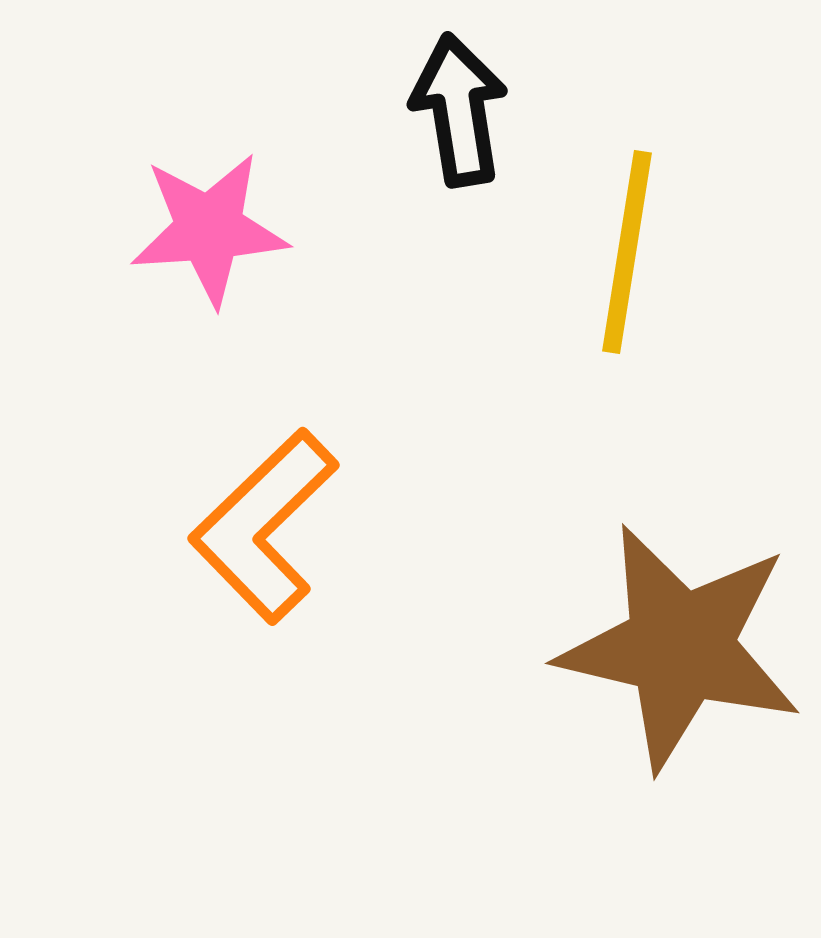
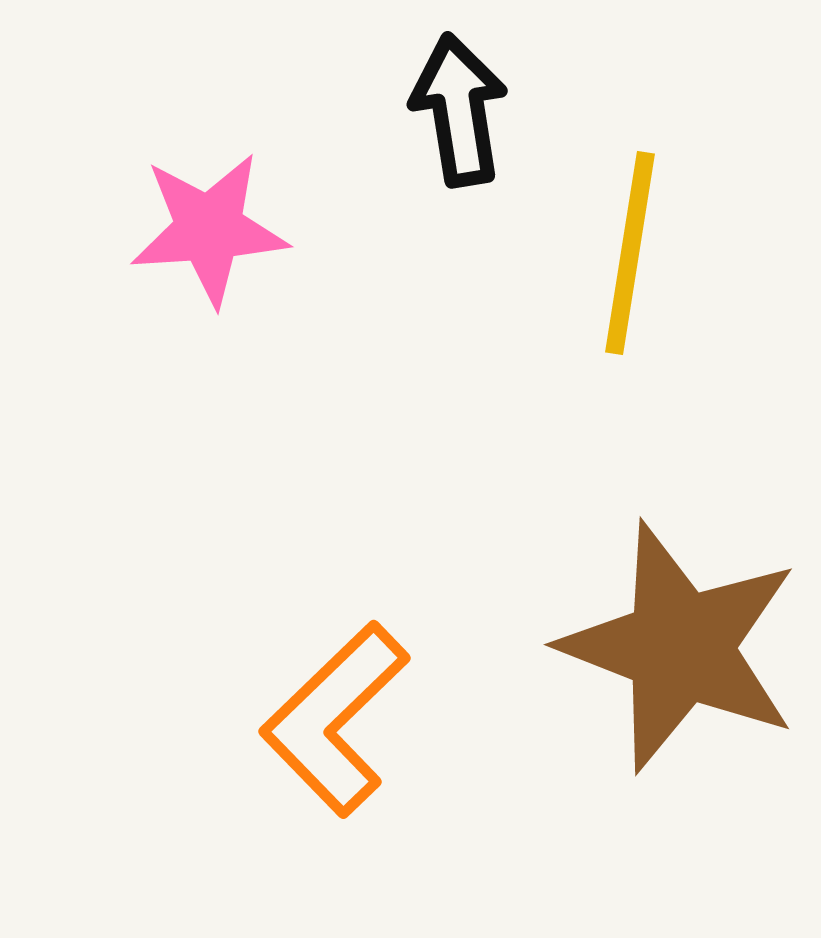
yellow line: moved 3 px right, 1 px down
orange L-shape: moved 71 px right, 193 px down
brown star: rotated 8 degrees clockwise
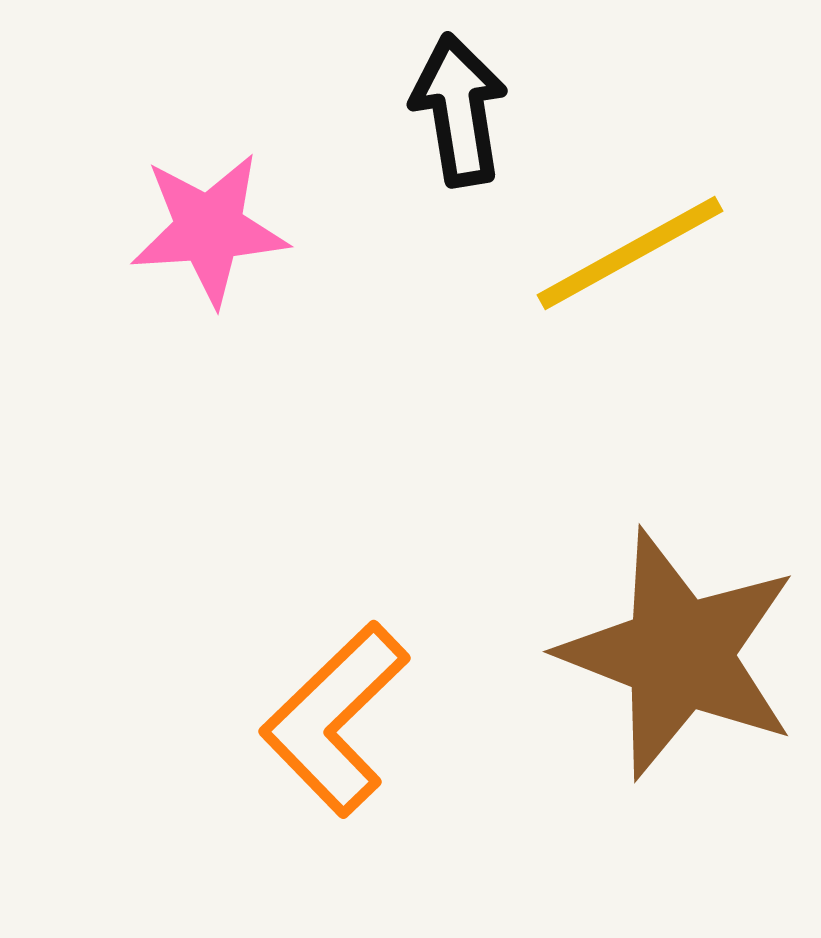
yellow line: rotated 52 degrees clockwise
brown star: moved 1 px left, 7 px down
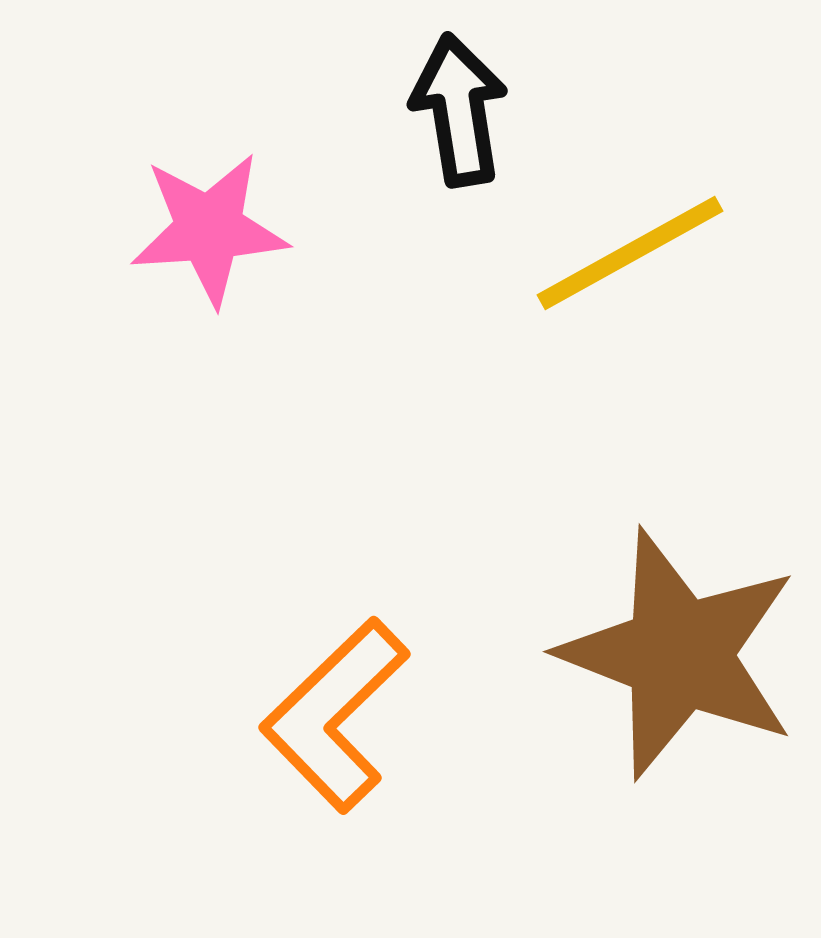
orange L-shape: moved 4 px up
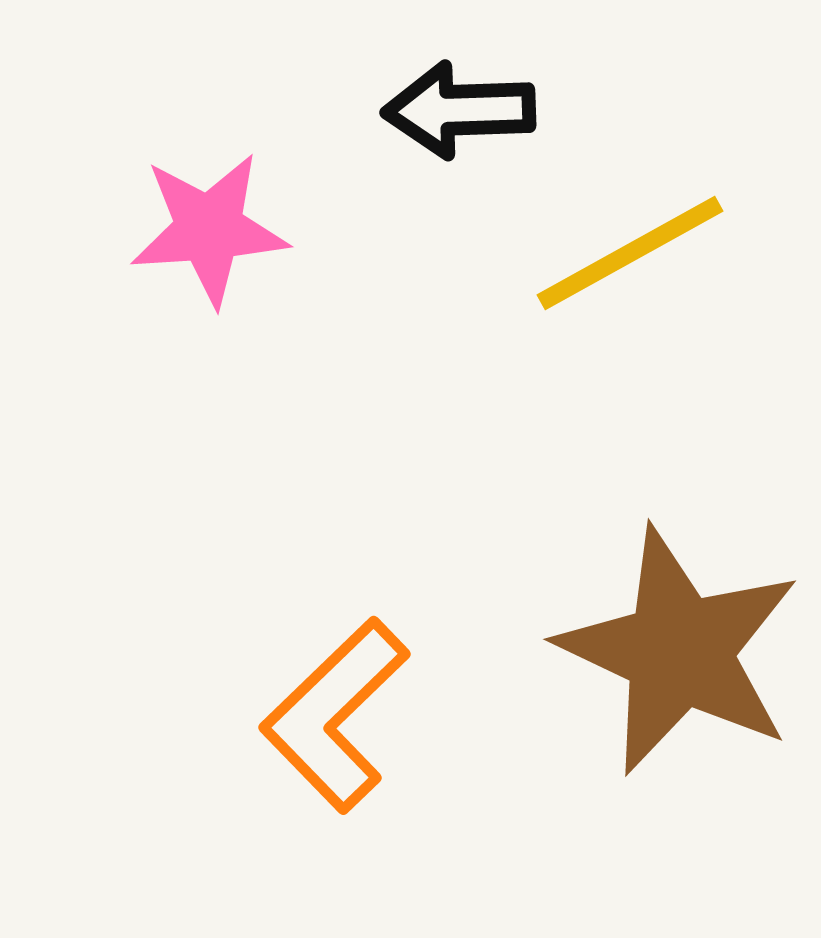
black arrow: rotated 83 degrees counterclockwise
brown star: moved 3 px up; rotated 4 degrees clockwise
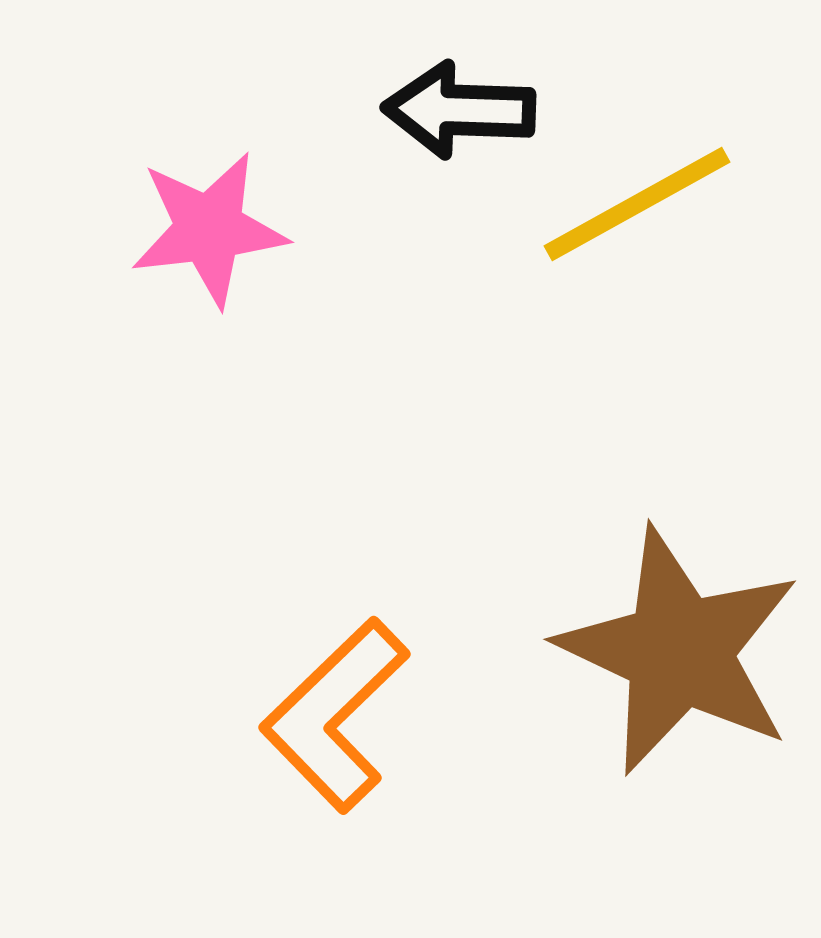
black arrow: rotated 4 degrees clockwise
pink star: rotated 3 degrees counterclockwise
yellow line: moved 7 px right, 49 px up
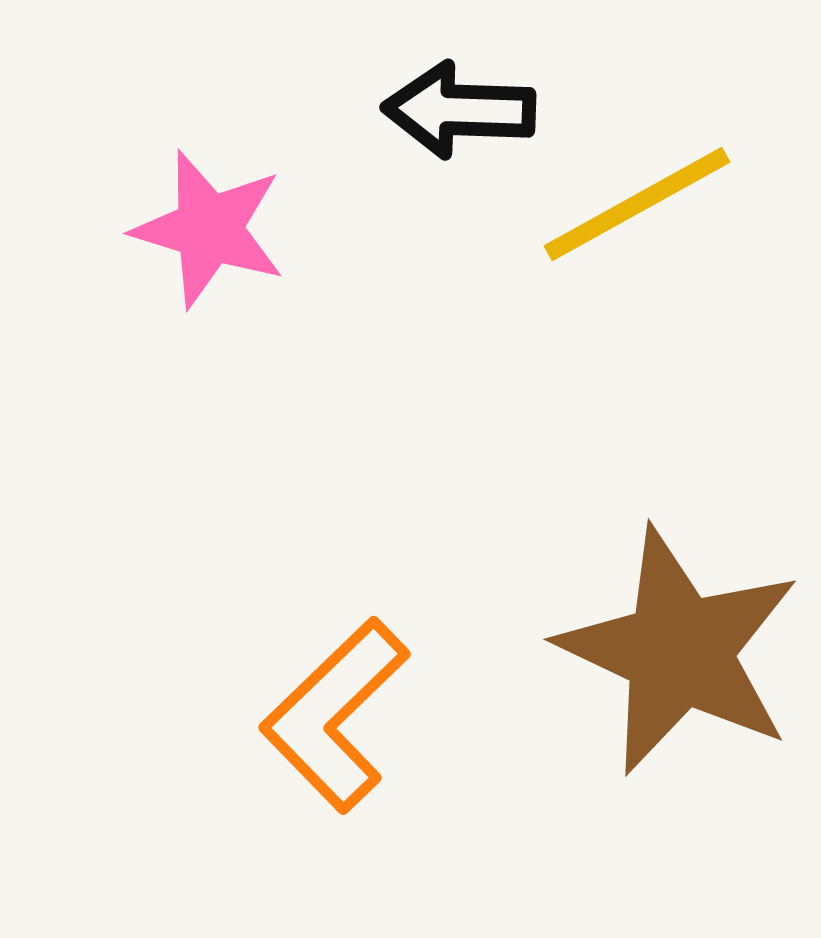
pink star: rotated 24 degrees clockwise
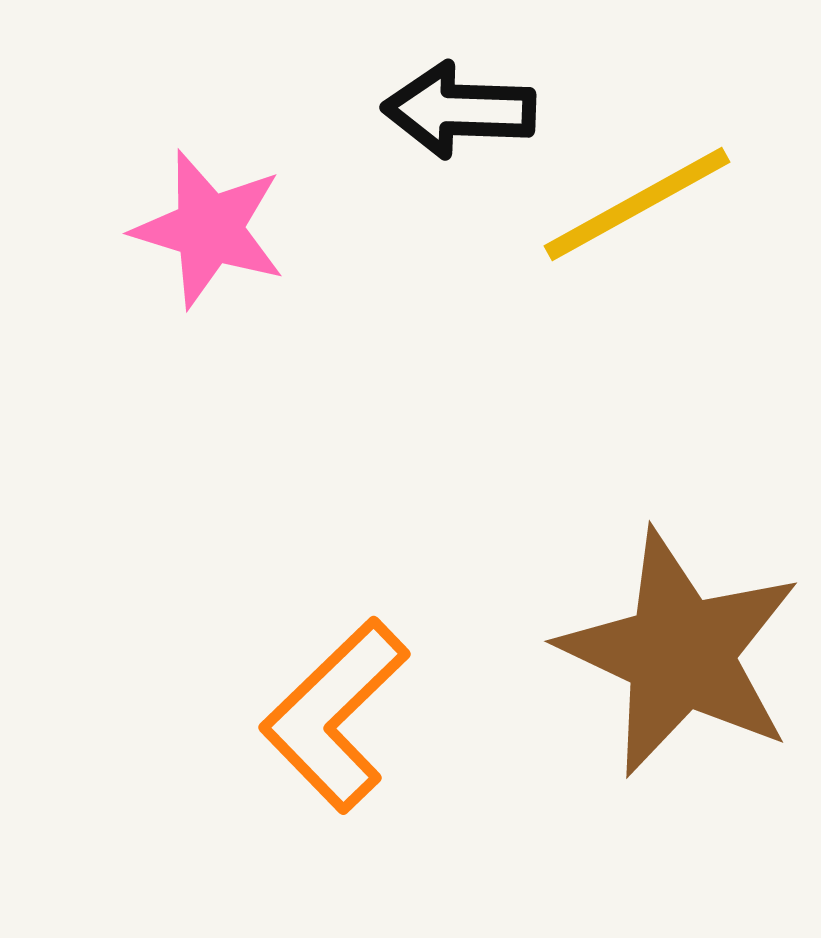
brown star: moved 1 px right, 2 px down
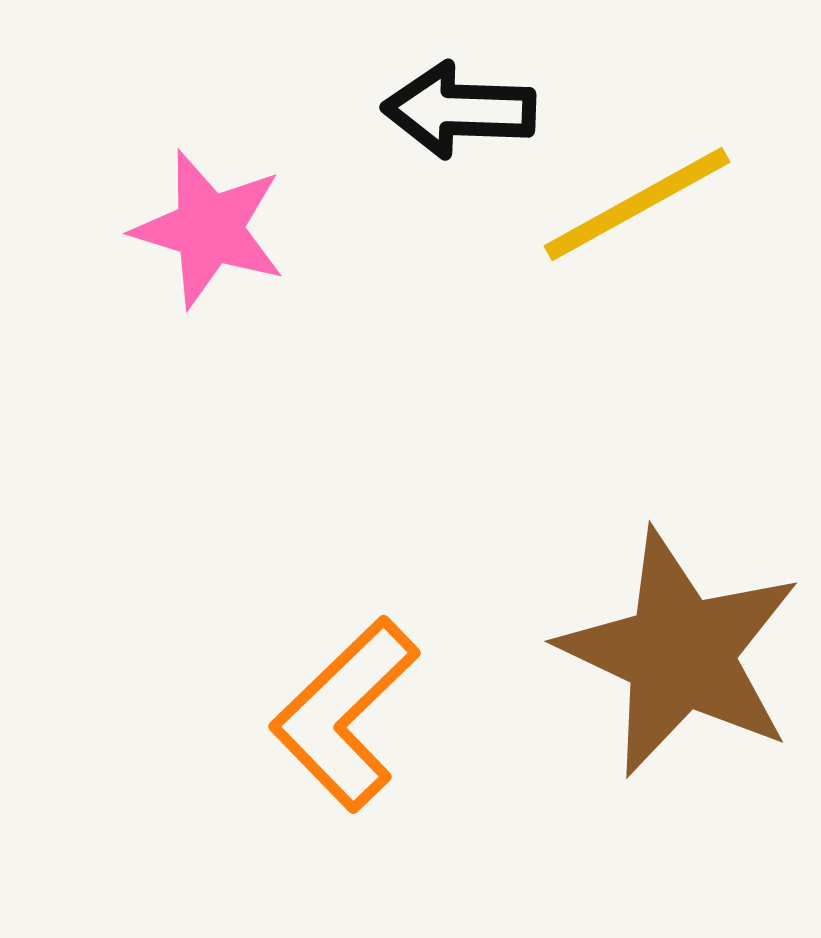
orange L-shape: moved 10 px right, 1 px up
